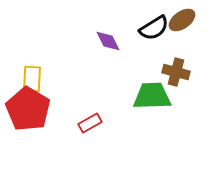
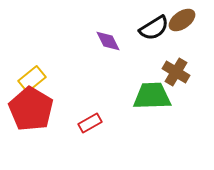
brown cross: rotated 16 degrees clockwise
yellow rectangle: rotated 48 degrees clockwise
red pentagon: moved 3 px right
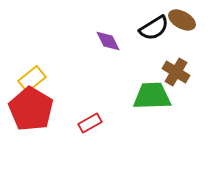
brown ellipse: rotated 64 degrees clockwise
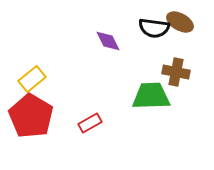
brown ellipse: moved 2 px left, 2 px down
black semicircle: rotated 40 degrees clockwise
brown cross: rotated 20 degrees counterclockwise
green trapezoid: moved 1 px left
red pentagon: moved 7 px down
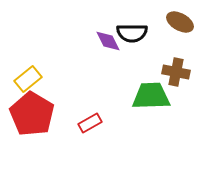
black semicircle: moved 22 px left, 5 px down; rotated 8 degrees counterclockwise
yellow rectangle: moved 4 px left
red pentagon: moved 1 px right, 2 px up
